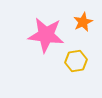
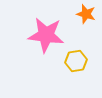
orange star: moved 3 px right, 8 px up; rotated 30 degrees counterclockwise
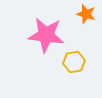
yellow hexagon: moved 2 px left, 1 px down
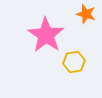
pink star: rotated 27 degrees clockwise
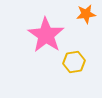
orange star: rotated 24 degrees counterclockwise
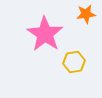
pink star: moved 1 px left, 1 px up
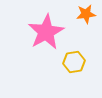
pink star: moved 1 px right, 2 px up; rotated 9 degrees clockwise
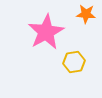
orange star: rotated 12 degrees clockwise
